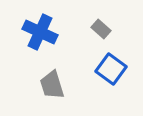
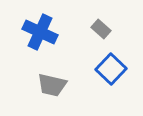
blue square: rotated 8 degrees clockwise
gray trapezoid: rotated 60 degrees counterclockwise
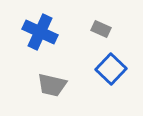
gray rectangle: rotated 18 degrees counterclockwise
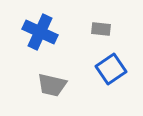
gray rectangle: rotated 18 degrees counterclockwise
blue square: rotated 12 degrees clockwise
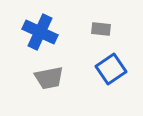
gray trapezoid: moved 3 px left, 7 px up; rotated 24 degrees counterclockwise
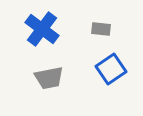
blue cross: moved 2 px right, 3 px up; rotated 12 degrees clockwise
